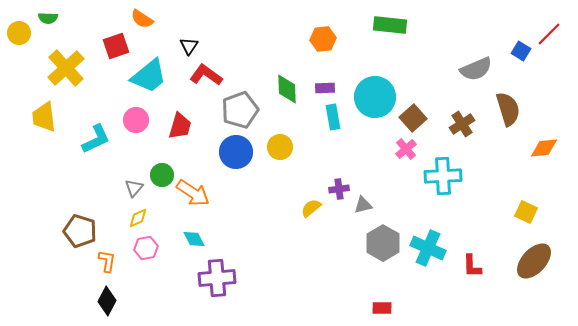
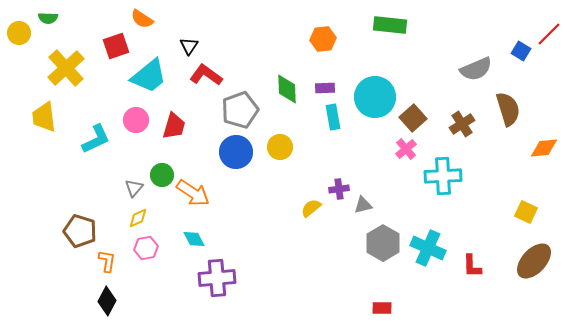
red trapezoid at (180, 126): moved 6 px left
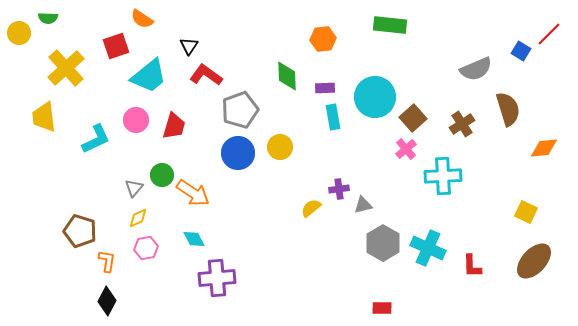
green diamond at (287, 89): moved 13 px up
blue circle at (236, 152): moved 2 px right, 1 px down
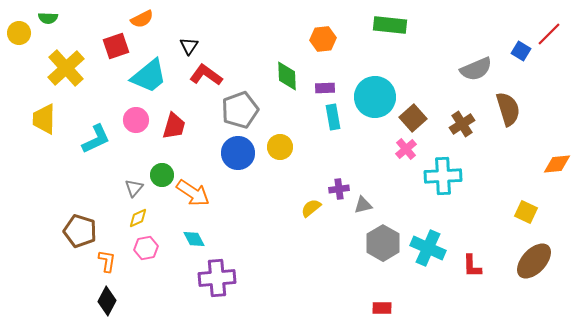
orange semicircle at (142, 19): rotated 60 degrees counterclockwise
yellow trapezoid at (44, 117): moved 2 px down; rotated 8 degrees clockwise
orange diamond at (544, 148): moved 13 px right, 16 px down
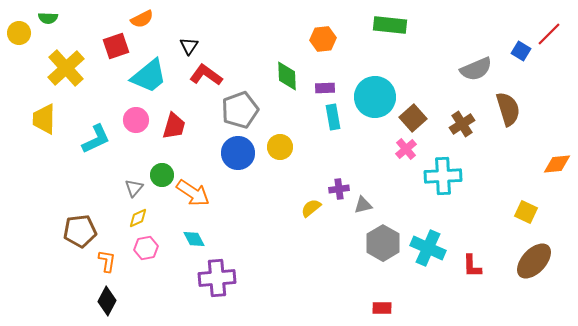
brown pentagon at (80, 231): rotated 24 degrees counterclockwise
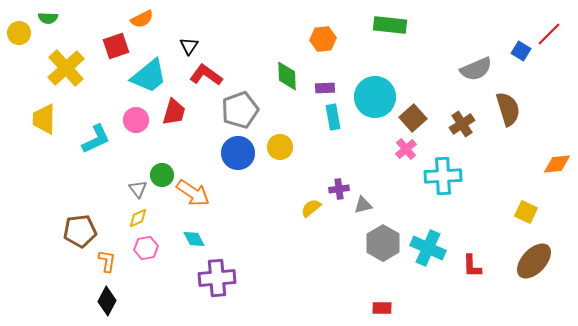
red trapezoid at (174, 126): moved 14 px up
gray triangle at (134, 188): moved 4 px right, 1 px down; rotated 18 degrees counterclockwise
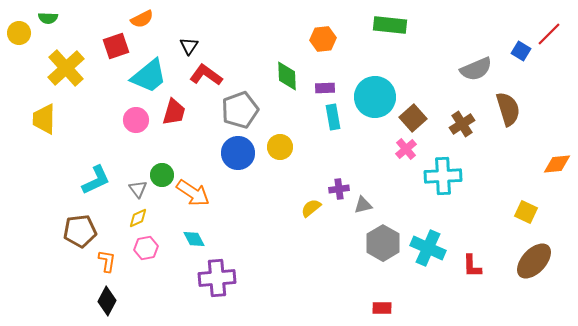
cyan L-shape at (96, 139): moved 41 px down
